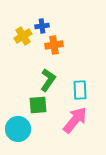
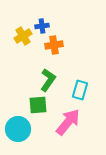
cyan rectangle: rotated 18 degrees clockwise
pink arrow: moved 7 px left, 2 px down
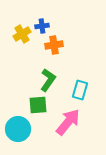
yellow cross: moved 1 px left, 2 px up
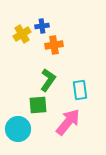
cyan rectangle: rotated 24 degrees counterclockwise
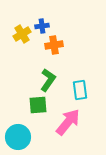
cyan circle: moved 8 px down
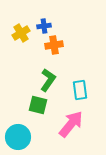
blue cross: moved 2 px right
yellow cross: moved 1 px left, 1 px up
green square: rotated 18 degrees clockwise
pink arrow: moved 3 px right, 2 px down
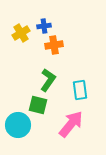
cyan circle: moved 12 px up
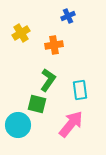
blue cross: moved 24 px right, 10 px up; rotated 16 degrees counterclockwise
green square: moved 1 px left, 1 px up
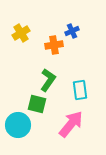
blue cross: moved 4 px right, 15 px down
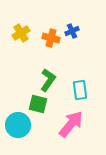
orange cross: moved 3 px left, 7 px up; rotated 24 degrees clockwise
green square: moved 1 px right
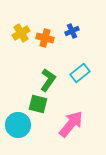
orange cross: moved 6 px left
cyan rectangle: moved 17 px up; rotated 60 degrees clockwise
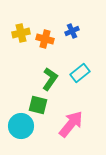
yellow cross: rotated 18 degrees clockwise
orange cross: moved 1 px down
green L-shape: moved 2 px right, 1 px up
green square: moved 1 px down
cyan circle: moved 3 px right, 1 px down
